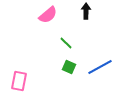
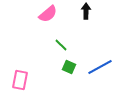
pink semicircle: moved 1 px up
green line: moved 5 px left, 2 px down
pink rectangle: moved 1 px right, 1 px up
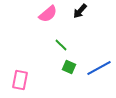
black arrow: moved 6 px left; rotated 140 degrees counterclockwise
blue line: moved 1 px left, 1 px down
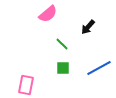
black arrow: moved 8 px right, 16 px down
green line: moved 1 px right, 1 px up
green square: moved 6 px left, 1 px down; rotated 24 degrees counterclockwise
pink rectangle: moved 6 px right, 5 px down
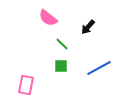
pink semicircle: moved 4 px down; rotated 78 degrees clockwise
green square: moved 2 px left, 2 px up
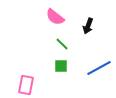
pink semicircle: moved 7 px right, 1 px up
black arrow: moved 1 px up; rotated 21 degrees counterclockwise
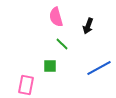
pink semicircle: moved 1 px right; rotated 36 degrees clockwise
green square: moved 11 px left
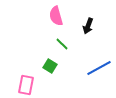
pink semicircle: moved 1 px up
green square: rotated 32 degrees clockwise
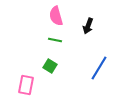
green line: moved 7 px left, 4 px up; rotated 32 degrees counterclockwise
blue line: rotated 30 degrees counterclockwise
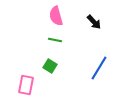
black arrow: moved 6 px right, 4 px up; rotated 63 degrees counterclockwise
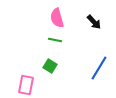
pink semicircle: moved 1 px right, 2 px down
